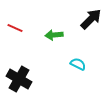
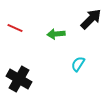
green arrow: moved 2 px right, 1 px up
cyan semicircle: rotated 84 degrees counterclockwise
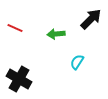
cyan semicircle: moved 1 px left, 2 px up
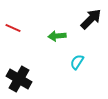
red line: moved 2 px left
green arrow: moved 1 px right, 2 px down
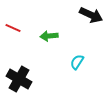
black arrow: moved 4 px up; rotated 70 degrees clockwise
green arrow: moved 8 px left
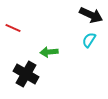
green arrow: moved 16 px down
cyan semicircle: moved 12 px right, 22 px up
black cross: moved 7 px right, 5 px up
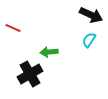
black cross: moved 4 px right; rotated 30 degrees clockwise
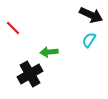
red line: rotated 21 degrees clockwise
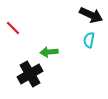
cyan semicircle: rotated 21 degrees counterclockwise
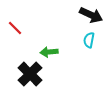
red line: moved 2 px right
black cross: rotated 15 degrees counterclockwise
